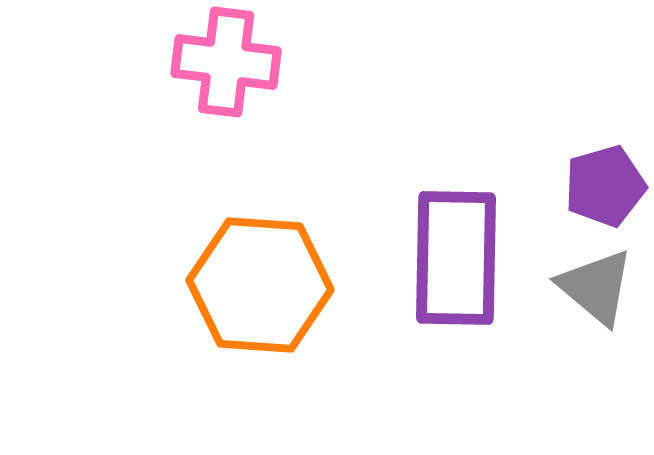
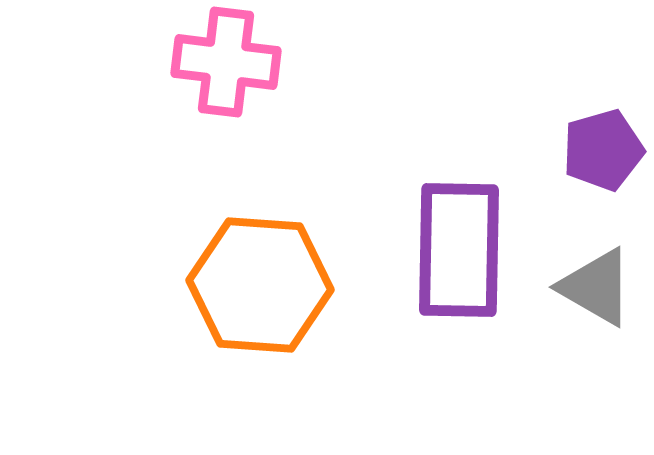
purple pentagon: moved 2 px left, 36 px up
purple rectangle: moved 3 px right, 8 px up
gray triangle: rotated 10 degrees counterclockwise
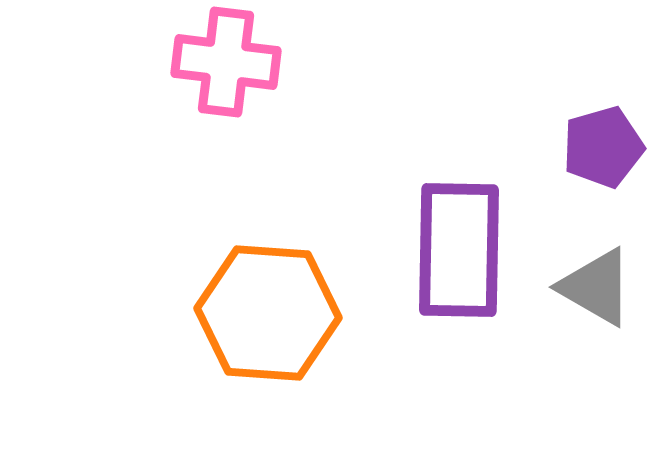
purple pentagon: moved 3 px up
orange hexagon: moved 8 px right, 28 px down
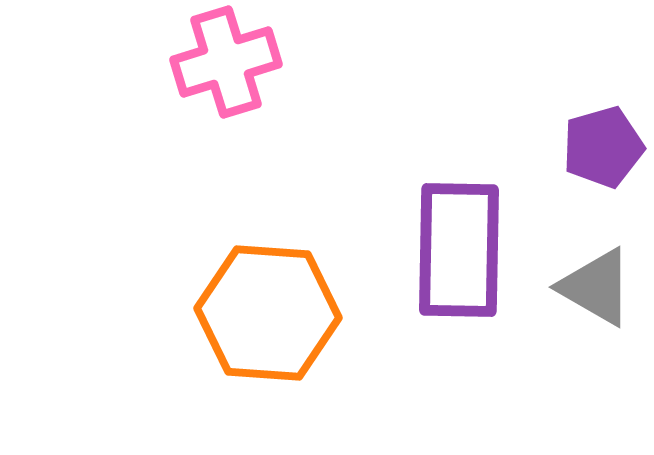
pink cross: rotated 24 degrees counterclockwise
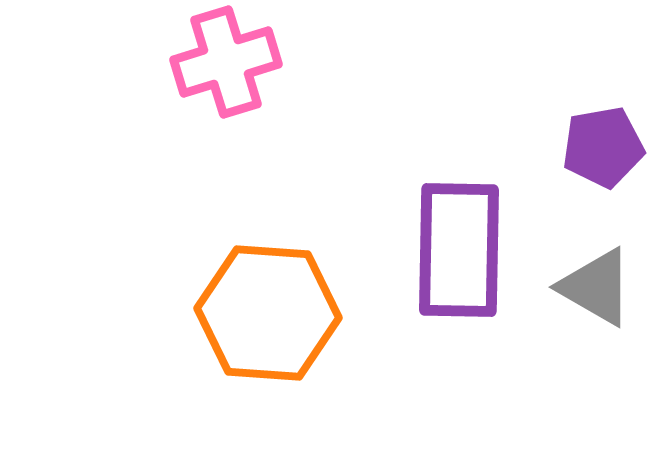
purple pentagon: rotated 6 degrees clockwise
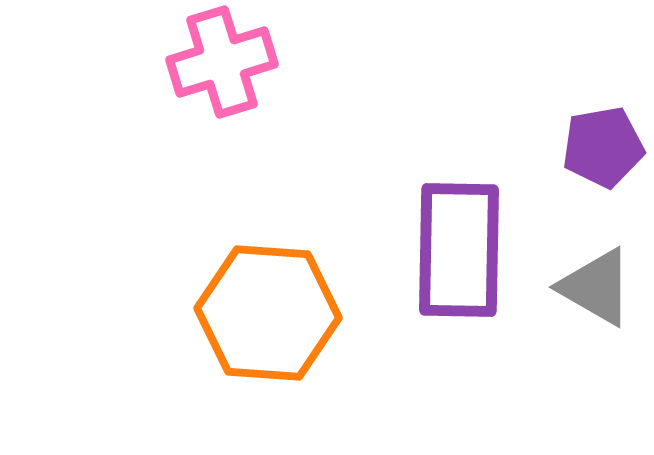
pink cross: moved 4 px left
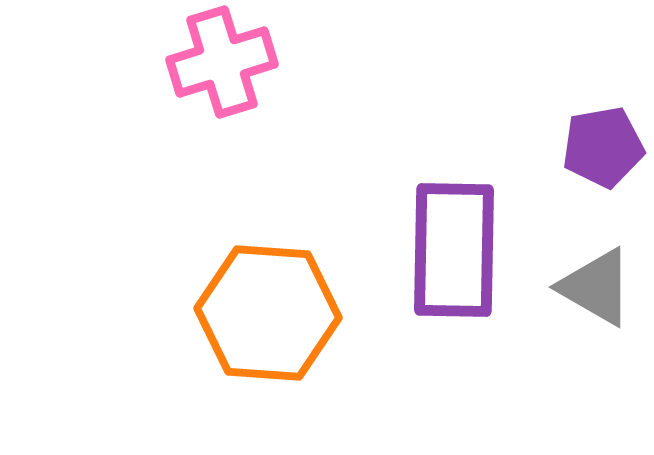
purple rectangle: moved 5 px left
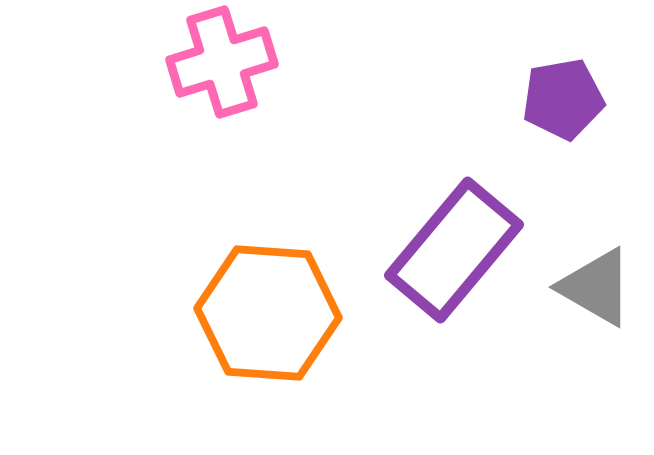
purple pentagon: moved 40 px left, 48 px up
purple rectangle: rotated 39 degrees clockwise
